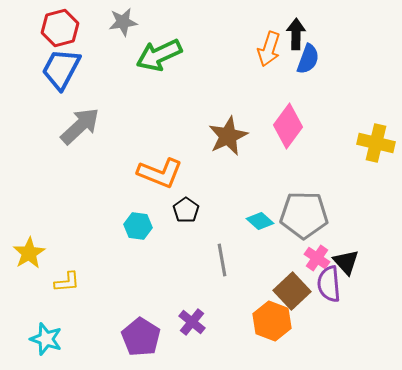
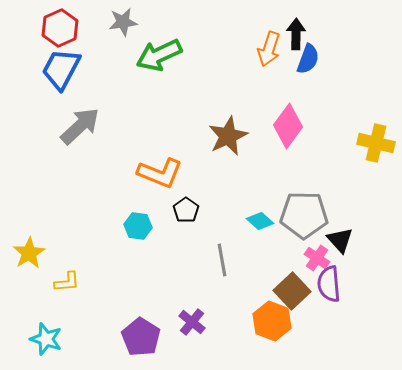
red hexagon: rotated 9 degrees counterclockwise
black triangle: moved 6 px left, 22 px up
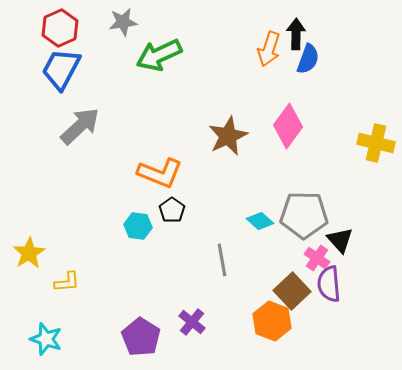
black pentagon: moved 14 px left
